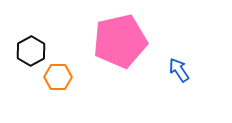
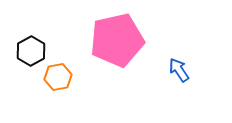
pink pentagon: moved 3 px left, 1 px up
orange hexagon: rotated 12 degrees counterclockwise
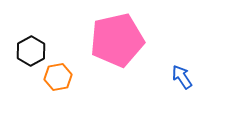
blue arrow: moved 3 px right, 7 px down
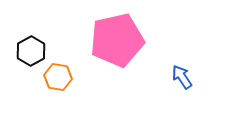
orange hexagon: rotated 20 degrees clockwise
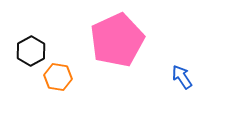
pink pentagon: rotated 12 degrees counterclockwise
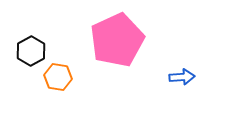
blue arrow: rotated 120 degrees clockwise
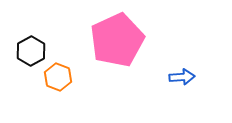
orange hexagon: rotated 12 degrees clockwise
